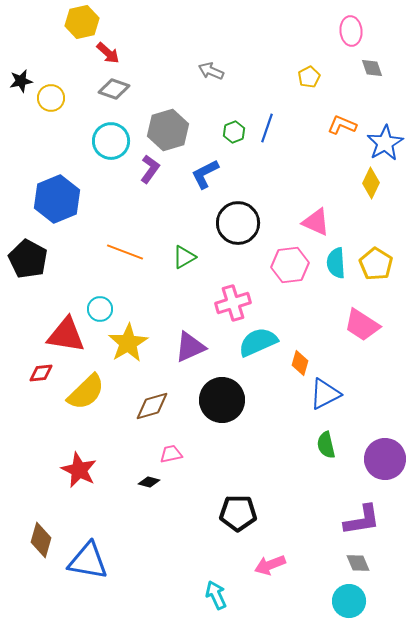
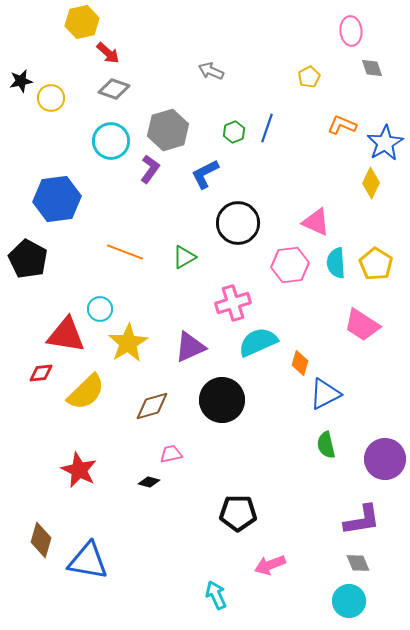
blue hexagon at (57, 199): rotated 15 degrees clockwise
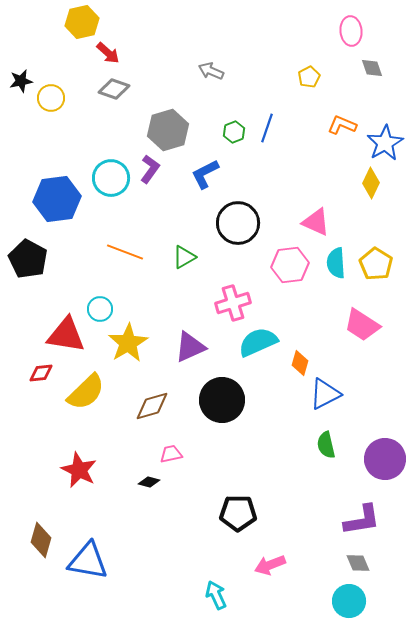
cyan circle at (111, 141): moved 37 px down
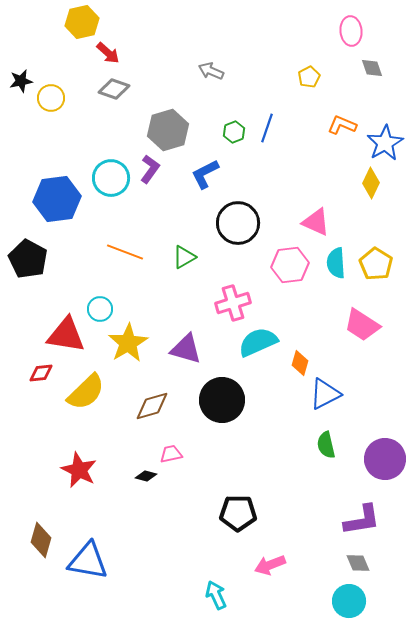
purple triangle at (190, 347): moved 4 px left, 2 px down; rotated 40 degrees clockwise
black diamond at (149, 482): moved 3 px left, 6 px up
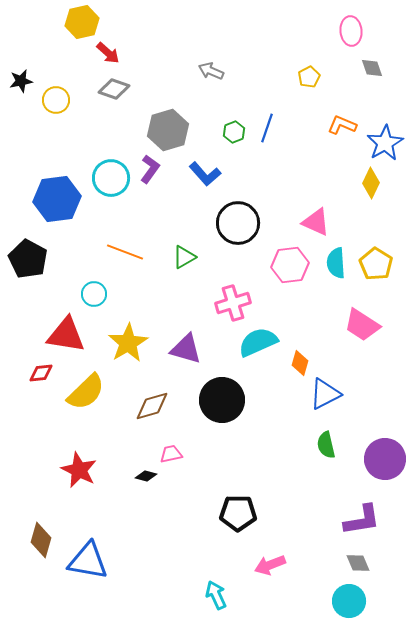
yellow circle at (51, 98): moved 5 px right, 2 px down
blue L-shape at (205, 174): rotated 104 degrees counterclockwise
cyan circle at (100, 309): moved 6 px left, 15 px up
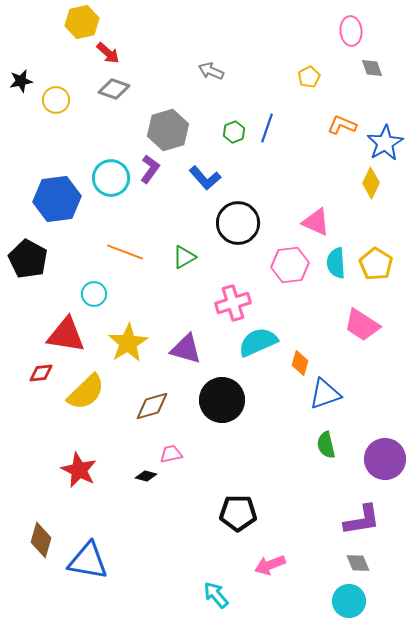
blue L-shape at (205, 174): moved 4 px down
blue triangle at (325, 394): rotated 8 degrees clockwise
cyan arrow at (216, 595): rotated 16 degrees counterclockwise
